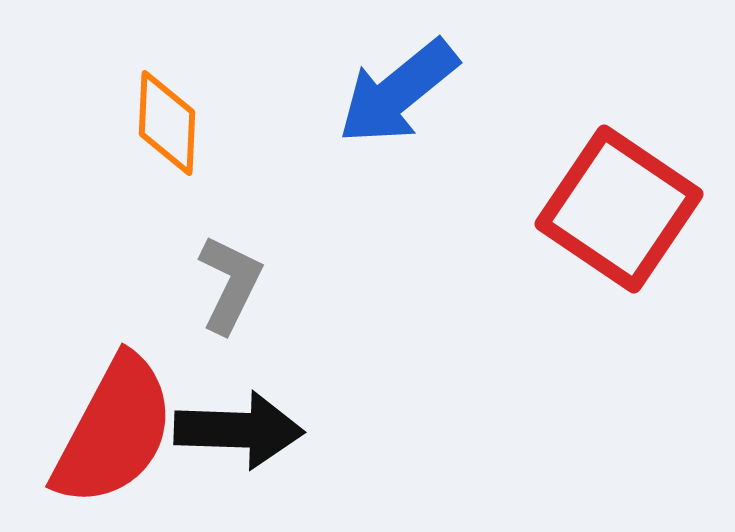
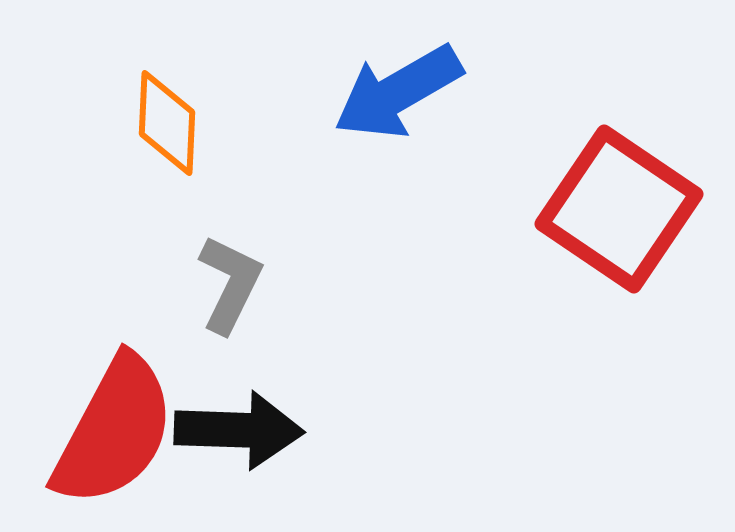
blue arrow: rotated 9 degrees clockwise
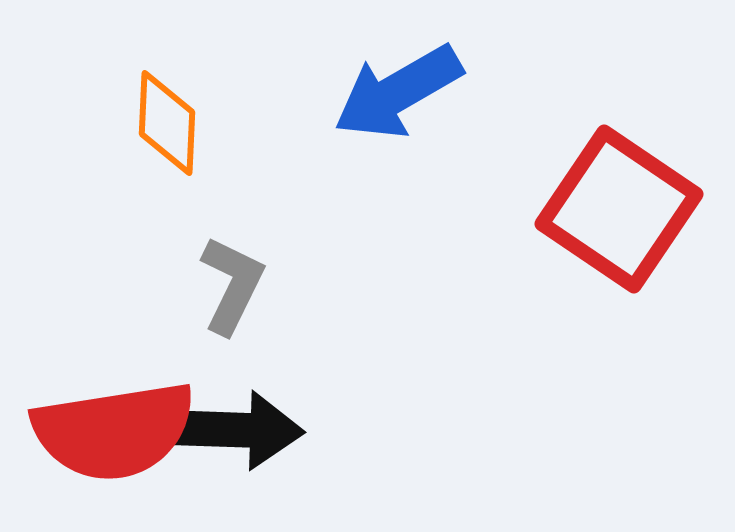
gray L-shape: moved 2 px right, 1 px down
red semicircle: rotated 53 degrees clockwise
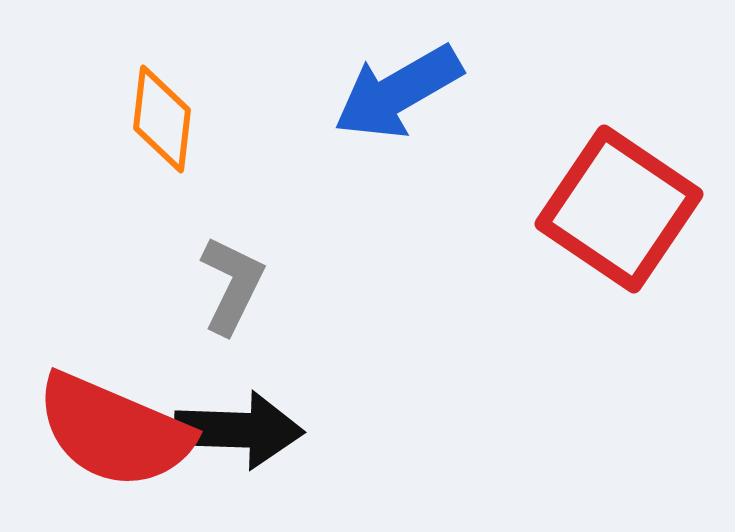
orange diamond: moved 5 px left, 4 px up; rotated 4 degrees clockwise
red semicircle: rotated 32 degrees clockwise
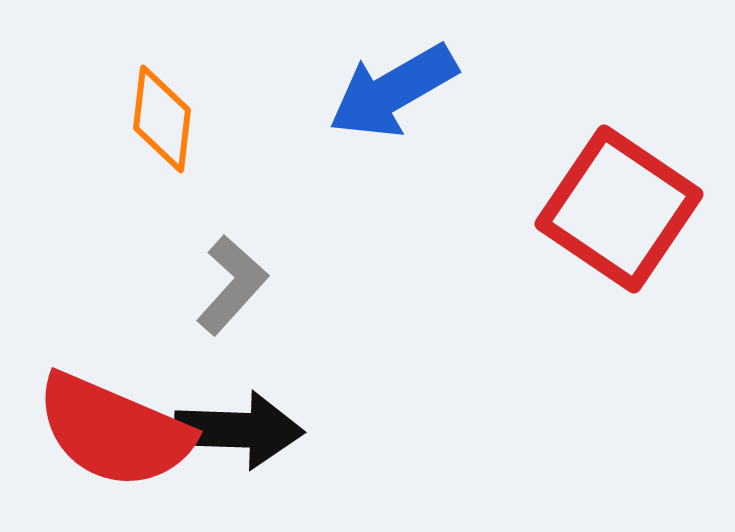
blue arrow: moved 5 px left, 1 px up
gray L-shape: rotated 16 degrees clockwise
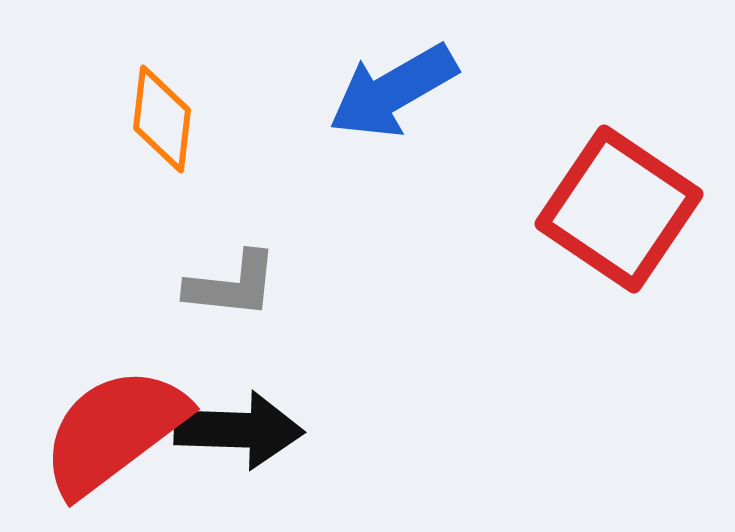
gray L-shape: rotated 54 degrees clockwise
red semicircle: rotated 120 degrees clockwise
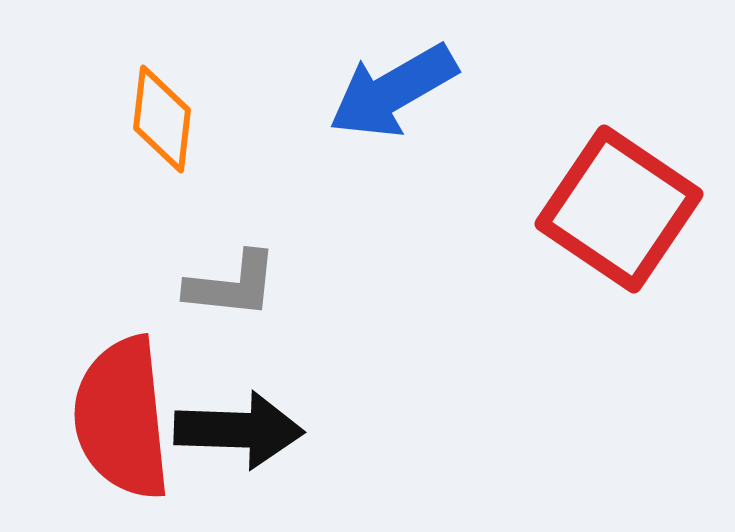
red semicircle: moved 8 px right, 13 px up; rotated 59 degrees counterclockwise
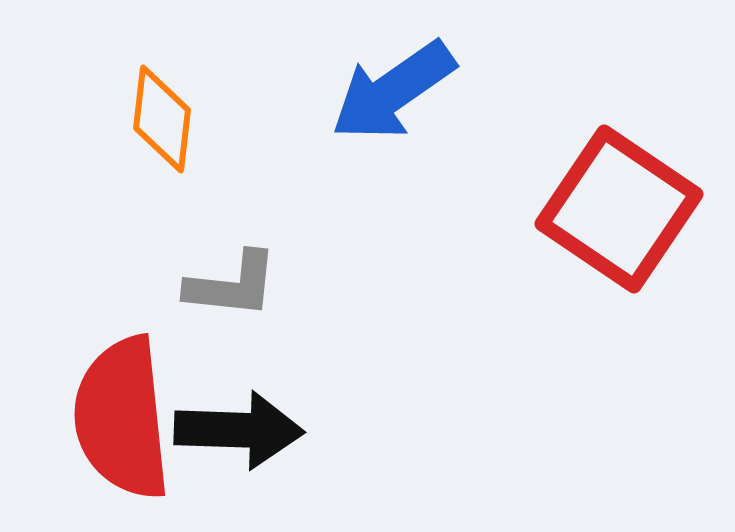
blue arrow: rotated 5 degrees counterclockwise
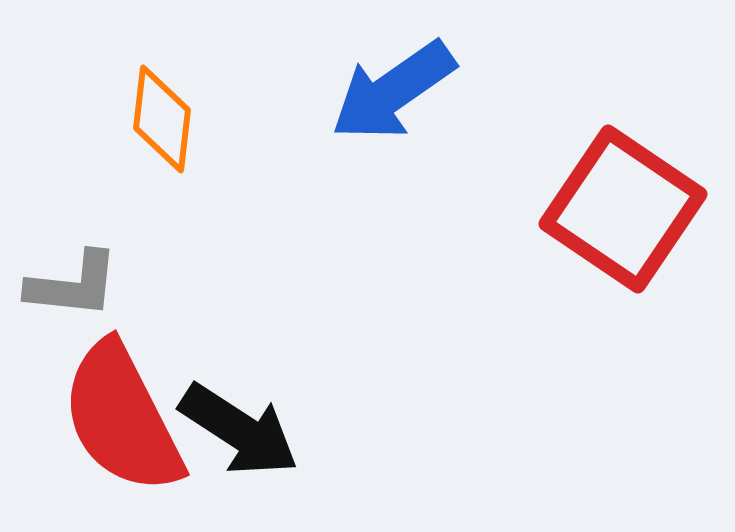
red square: moved 4 px right
gray L-shape: moved 159 px left
red semicircle: rotated 21 degrees counterclockwise
black arrow: rotated 31 degrees clockwise
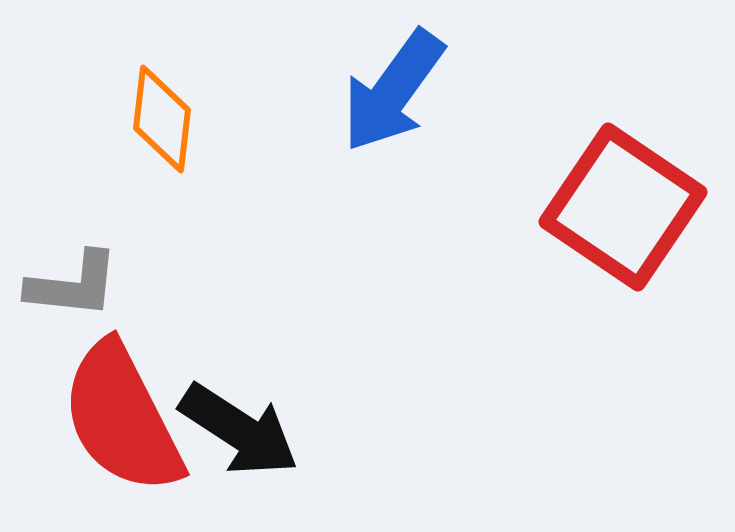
blue arrow: rotated 19 degrees counterclockwise
red square: moved 2 px up
